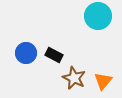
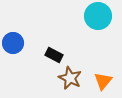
blue circle: moved 13 px left, 10 px up
brown star: moved 4 px left
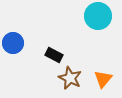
orange triangle: moved 2 px up
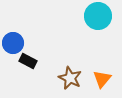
black rectangle: moved 26 px left, 6 px down
orange triangle: moved 1 px left
